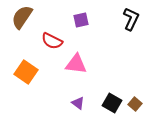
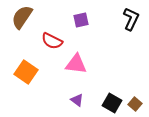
purple triangle: moved 1 px left, 3 px up
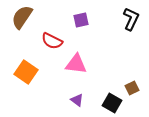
brown square: moved 3 px left, 16 px up; rotated 24 degrees clockwise
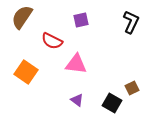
black L-shape: moved 3 px down
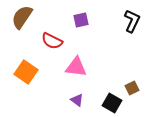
black L-shape: moved 1 px right, 1 px up
pink triangle: moved 3 px down
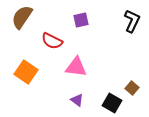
brown square: rotated 24 degrees counterclockwise
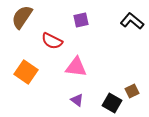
black L-shape: rotated 75 degrees counterclockwise
brown square: moved 3 px down; rotated 24 degrees clockwise
